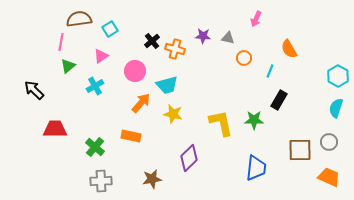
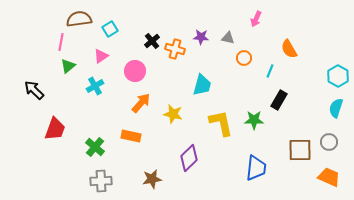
purple star: moved 2 px left, 1 px down
cyan trapezoid: moved 35 px right; rotated 60 degrees counterclockwise
red trapezoid: rotated 110 degrees clockwise
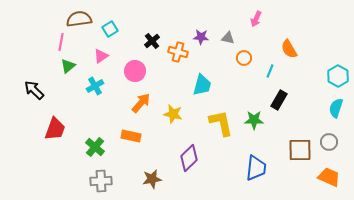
orange cross: moved 3 px right, 3 px down
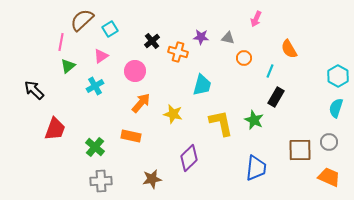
brown semicircle: moved 3 px right, 1 px down; rotated 35 degrees counterclockwise
black rectangle: moved 3 px left, 3 px up
green star: rotated 24 degrees clockwise
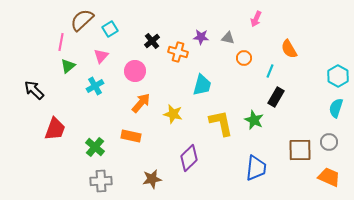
pink triangle: rotated 14 degrees counterclockwise
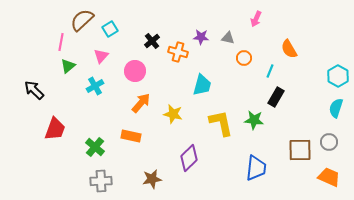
green star: rotated 18 degrees counterclockwise
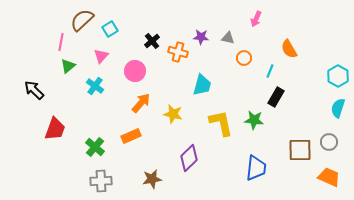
cyan cross: rotated 24 degrees counterclockwise
cyan semicircle: moved 2 px right
orange rectangle: rotated 36 degrees counterclockwise
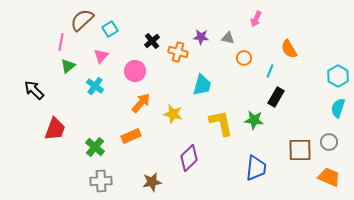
brown star: moved 3 px down
